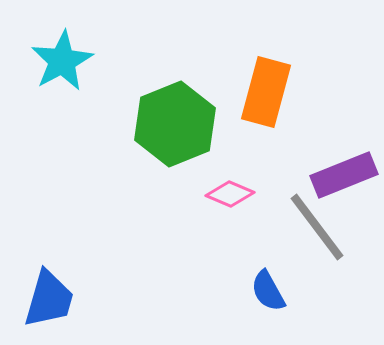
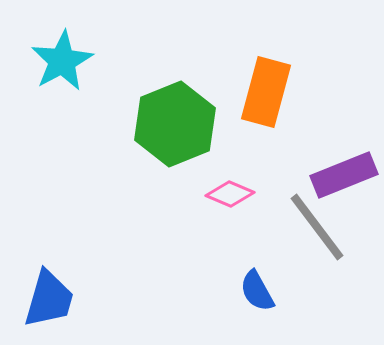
blue semicircle: moved 11 px left
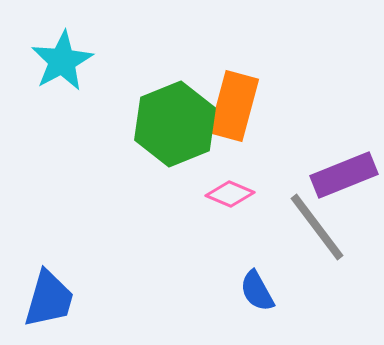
orange rectangle: moved 32 px left, 14 px down
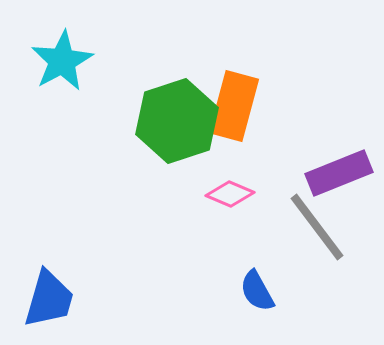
green hexagon: moved 2 px right, 3 px up; rotated 4 degrees clockwise
purple rectangle: moved 5 px left, 2 px up
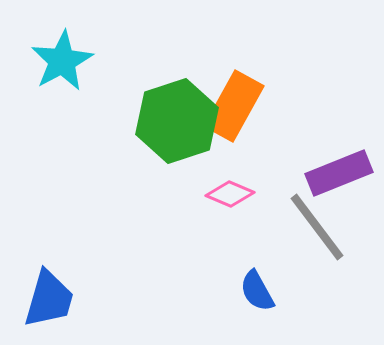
orange rectangle: rotated 14 degrees clockwise
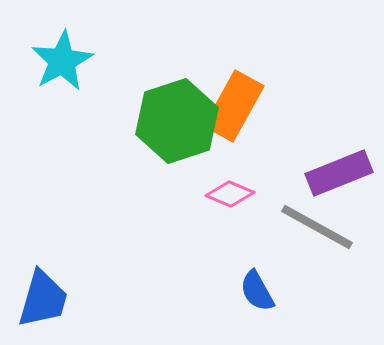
gray line: rotated 24 degrees counterclockwise
blue trapezoid: moved 6 px left
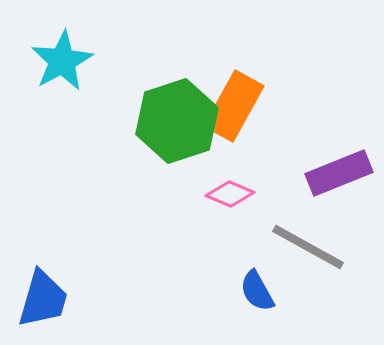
gray line: moved 9 px left, 20 px down
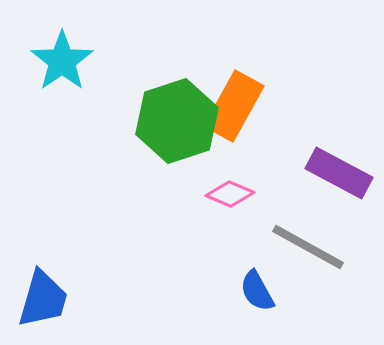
cyan star: rotated 6 degrees counterclockwise
purple rectangle: rotated 50 degrees clockwise
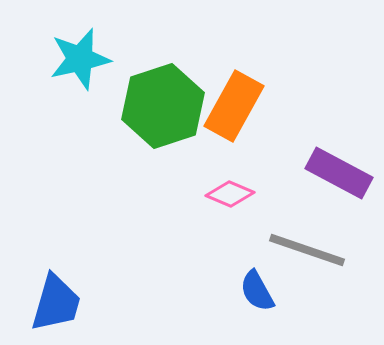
cyan star: moved 18 px right, 2 px up; rotated 22 degrees clockwise
green hexagon: moved 14 px left, 15 px up
gray line: moved 1 px left, 3 px down; rotated 10 degrees counterclockwise
blue trapezoid: moved 13 px right, 4 px down
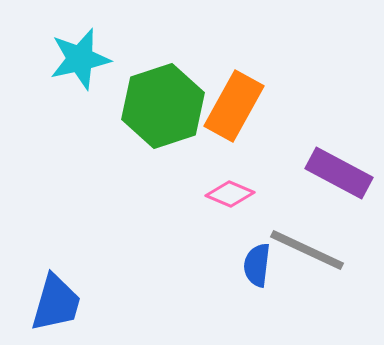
gray line: rotated 6 degrees clockwise
blue semicircle: moved 26 px up; rotated 36 degrees clockwise
